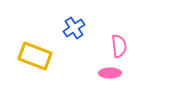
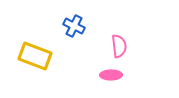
blue cross: moved 2 px up; rotated 30 degrees counterclockwise
pink ellipse: moved 1 px right, 2 px down
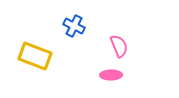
pink semicircle: rotated 15 degrees counterclockwise
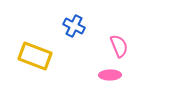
pink ellipse: moved 1 px left
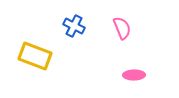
pink semicircle: moved 3 px right, 18 px up
pink ellipse: moved 24 px right
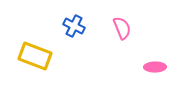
pink ellipse: moved 21 px right, 8 px up
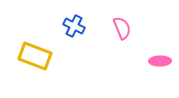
pink ellipse: moved 5 px right, 6 px up
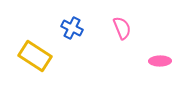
blue cross: moved 2 px left, 2 px down
yellow rectangle: rotated 12 degrees clockwise
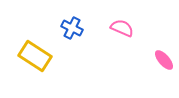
pink semicircle: rotated 45 degrees counterclockwise
pink ellipse: moved 4 px right, 1 px up; rotated 50 degrees clockwise
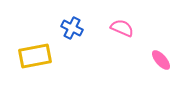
yellow rectangle: rotated 44 degrees counterclockwise
pink ellipse: moved 3 px left
